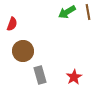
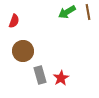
red semicircle: moved 2 px right, 3 px up
red star: moved 13 px left, 1 px down
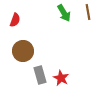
green arrow: moved 3 px left, 1 px down; rotated 90 degrees counterclockwise
red semicircle: moved 1 px right, 1 px up
red star: rotated 14 degrees counterclockwise
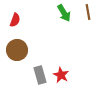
brown circle: moved 6 px left, 1 px up
red star: moved 3 px up
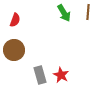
brown line: rotated 14 degrees clockwise
brown circle: moved 3 px left
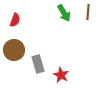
gray rectangle: moved 2 px left, 11 px up
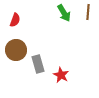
brown circle: moved 2 px right
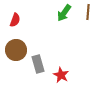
green arrow: rotated 66 degrees clockwise
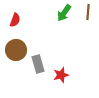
red star: rotated 28 degrees clockwise
